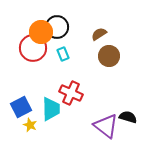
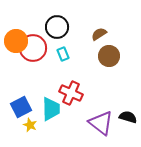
orange circle: moved 25 px left, 9 px down
purple triangle: moved 5 px left, 3 px up
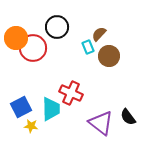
brown semicircle: rotated 14 degrees counterclockwise
orange circle: moved 3 px up
cyan rectangle: moved 25 px right, 7 px up
black semicircle: rotated 144 degrees counterclockwise
yellow star: moved 1 px right, 1 px down; rotated 16 degrees counterclockwise
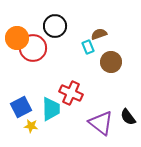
black circle: moved 2 px left, 1 px up
brown semicircle: rotated 28 degrees clockwise
orange circle: moved 1 px right
brown circle: moved 2 px right, 6 px down
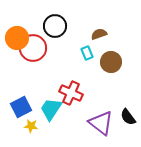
cyan rectangle: moved 1 px left, 6 px down
cyan trapezoid: rotated 145 degrees counterclockwise
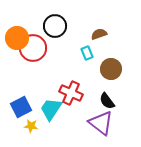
brown circle: moved 7 px down
black semicircle: moved 21 px left, 16 px up
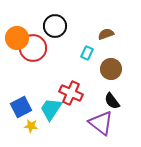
brown semicircle: moved 7 px right
cyan rectangle: rotated 48 degrees clockwise
black semicircle: moved 5 px right
